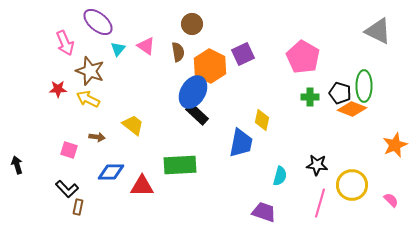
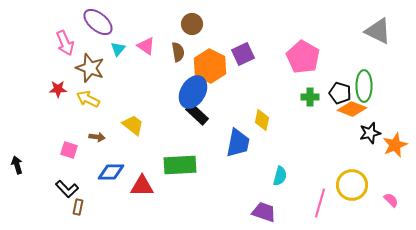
brown star: moved 3 px up
blue trapezoid: moved 3 px left
black star: moved 53 px right, 32 px up; rotated 20 degrees counterclockwise
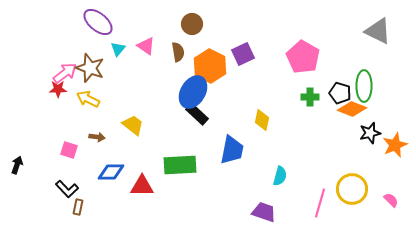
pink arrow: moved 30 px down; rotated 105 degrees counterclockwise
blue trapezoid: moved 6 px left, 7 px down
black arrow: rotated 36 degrees clockwise
yellow circle: moved 4 px down
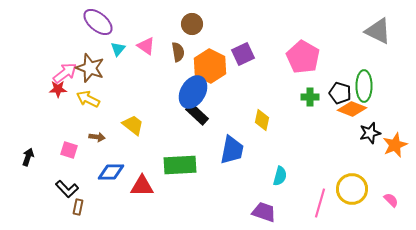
black arrow: moved 11 px right, 8 px up
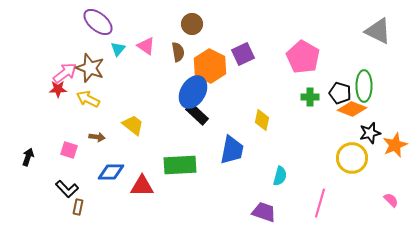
yellow circle: moved 31 px up
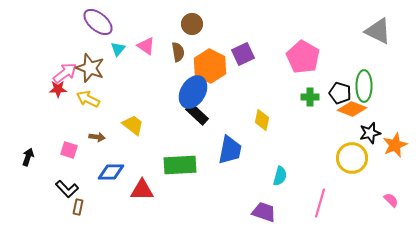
blue trapezoid: moved 2 px left
red triangle: moved 4 px down
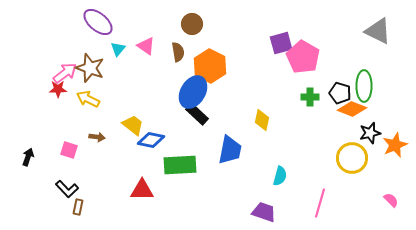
purple square: moved 38 px right, 11 px up; rotated 10 degrees clockwise
blue diamond: moved 40 px right, 32 px up; rotated 12 degrees clockwise
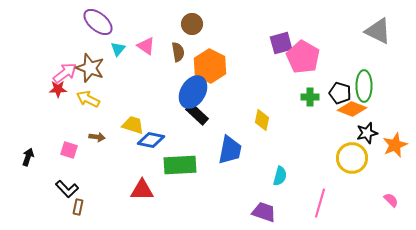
yellow trapezoid: rotated 20 degrees counterclockwise
black star: moved 3 px left
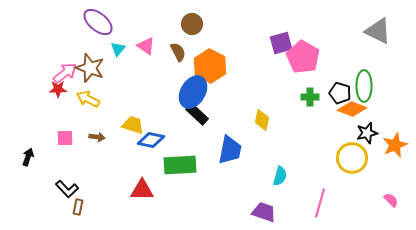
brown semicircle: rotated 18 degrees counterclockwise
pink square: moved 4 px left, 12 px up; rotated 18 degrees counterclockwise
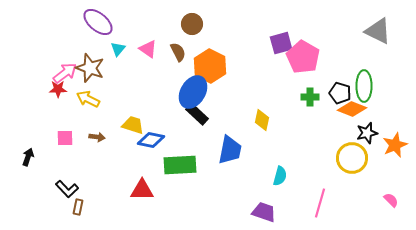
pink triangle: moved 2 px right, 3 px down
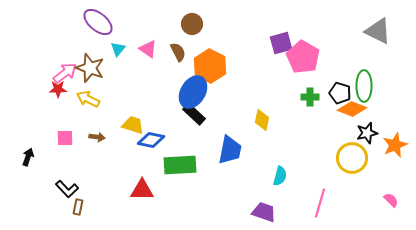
black rectangle: moved 3 px left
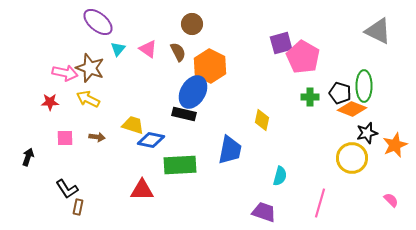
pink arrow: rotated 50 degrees clockwise
red star: moved 8 px left, 13 px down
black rectangle: moved 10 px left; rotated 30 degrees counterclockwise
black L-shape: rotated 10 degrees clockwise
